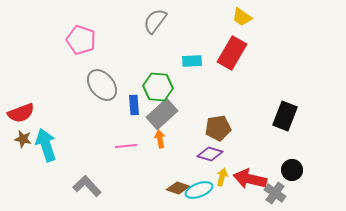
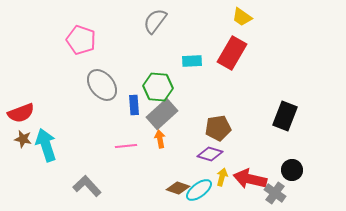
cyan ellipse: rotated 16 degrees counterclockwise
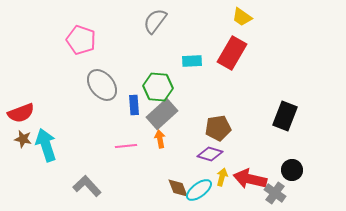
brown diamond: rotated 50 degrees clockwise
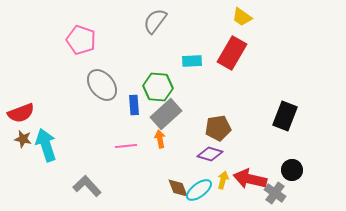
gray rectangle: moved 4 px right
yellow arrow: moved 1 px right, 3 px down
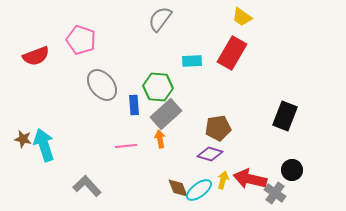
gray semicircle: moved 5 px right, 2 px up
red semicircle: moved 15 px right, 57 px up
cyan arrow: moved 2 px left
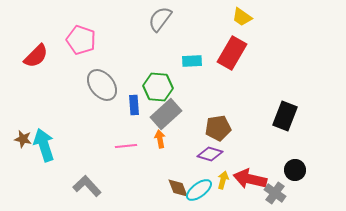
red semicircle: rotated 24 degrees counterclockwise
black circle: moved 3 px right
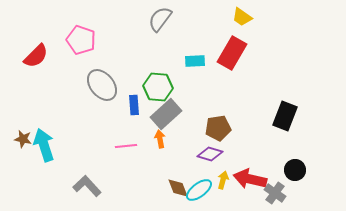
cyan rectangle: moved 3 px right
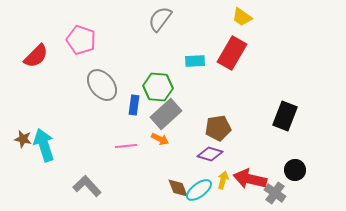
blue rectangle: rotated 12 degrees clockwise
orange arrow: rotated 126 degrees clockwise
